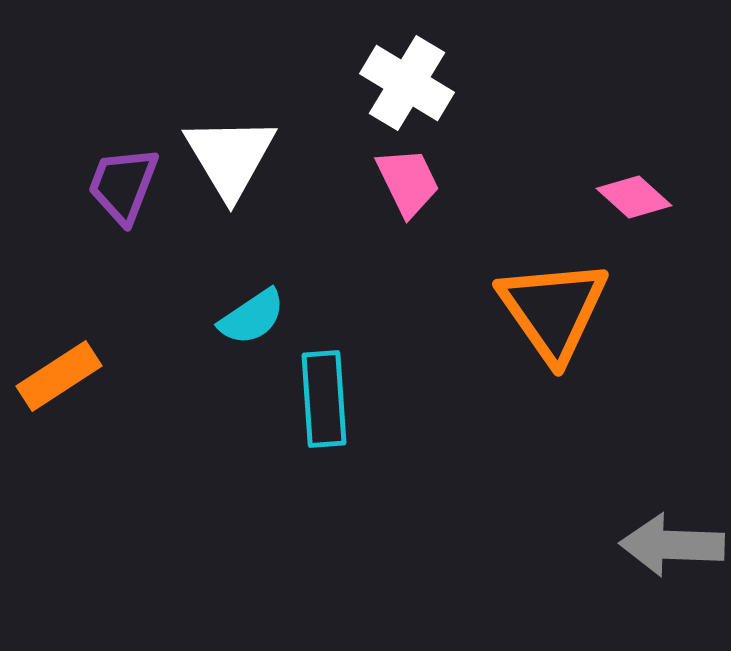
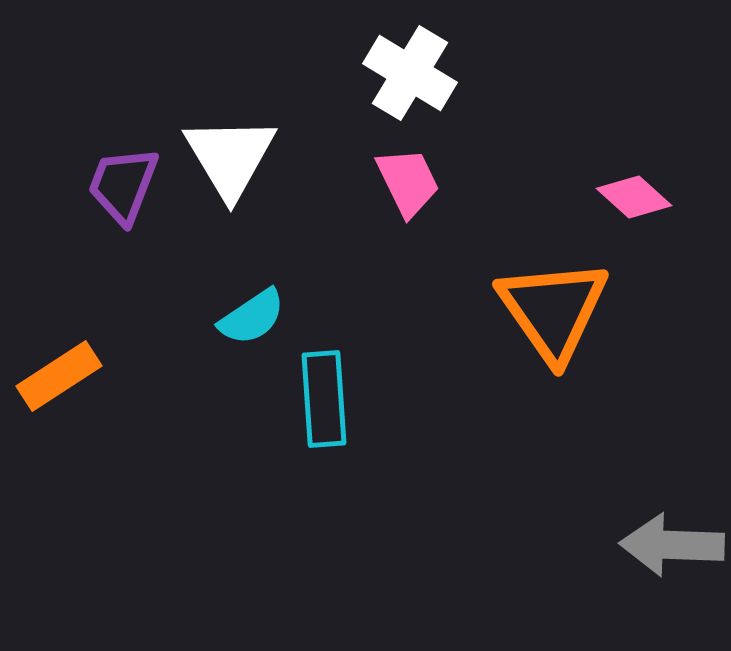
white cross: moved 3 px right, 10 px up
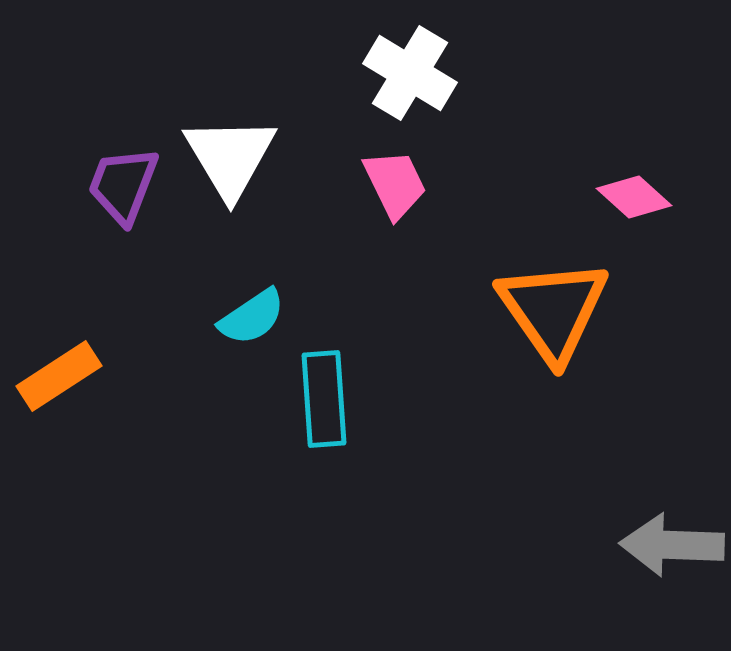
pink trapezoid: moved 13 px left, 2 px down
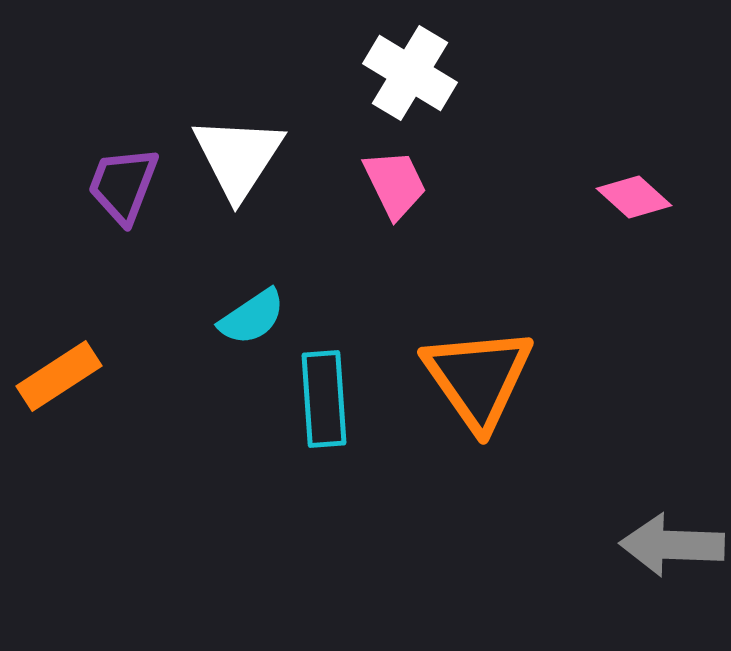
white triangle: moved 8 px right; rotated 4 degrees clockwise
orange triangle: moved 75 px left, 68 px down
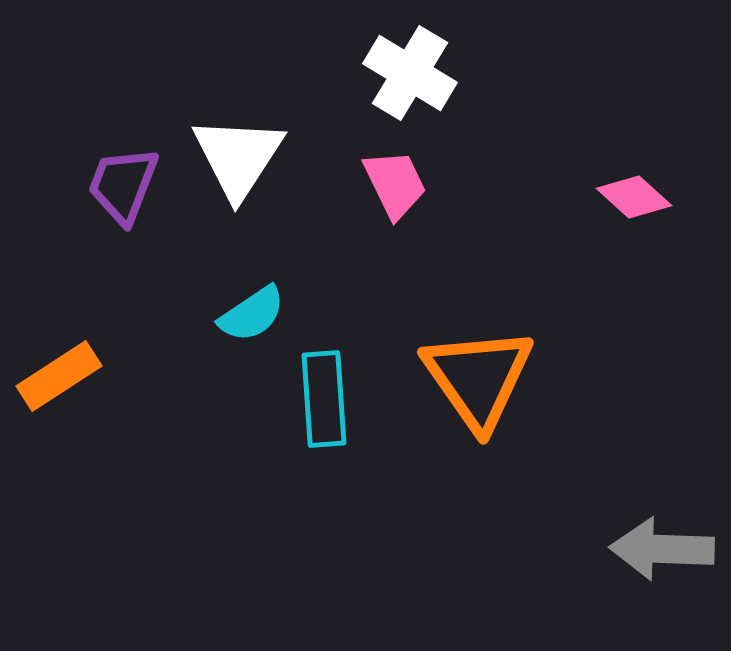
cyan semicircle: moved 3 px up
gray arrow: moved 10 px left, 4 px down
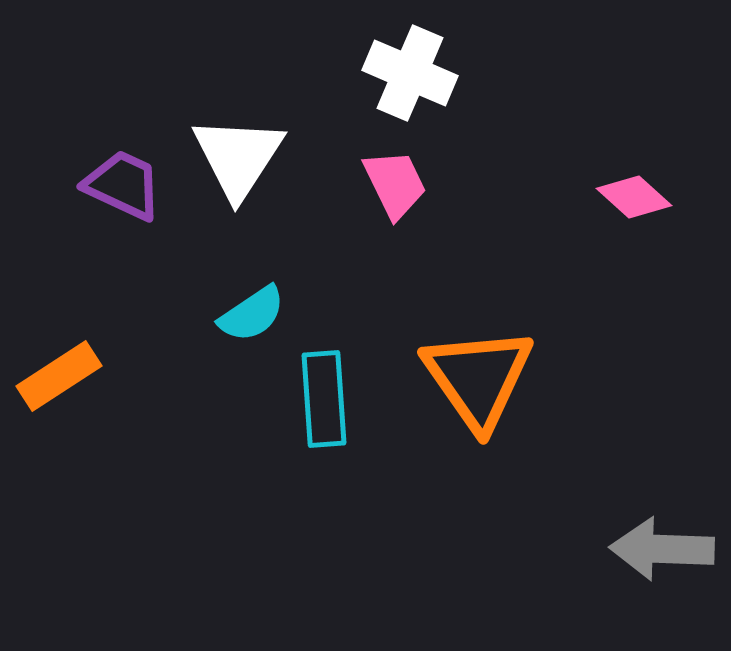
white cross: rotated 8 degrees counterclockwise
purple trapezoid: rotated 94 degrees clockwise
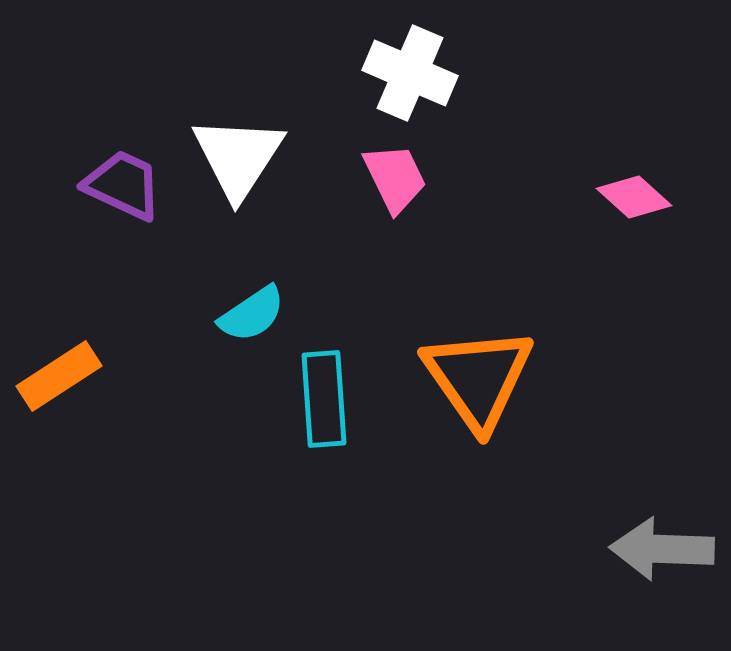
pink trapezoid: moved 6 px up
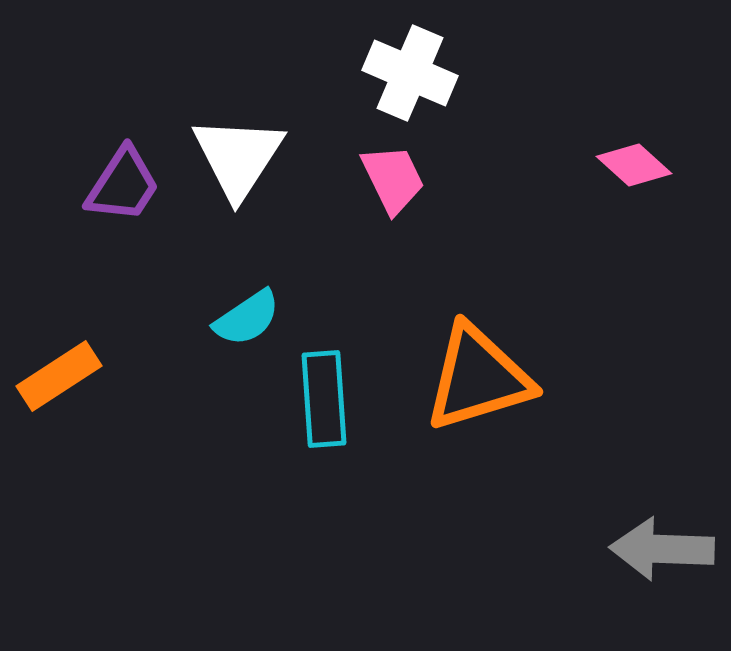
pink trapezoid: moved 2 px left, 1 px down
purple trapezoid: rotated 98 degrees clockwise
pink diamond: moved 32 px up
cyan semicircle: moved 5 px left, 4 px down
orange triangle: rotated 48 degrees clockwise
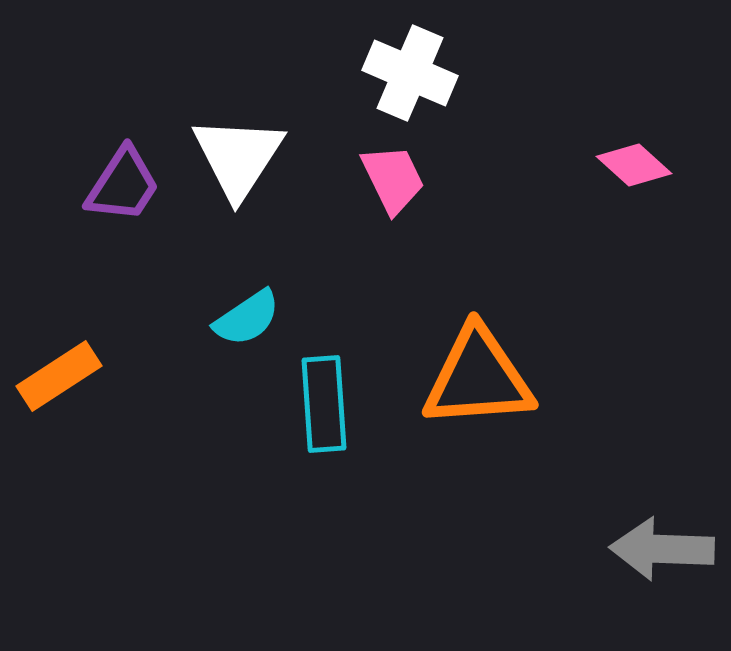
orange triangle: rotated 13 degrees clockwise
cyan rectangle: moved 5 px down
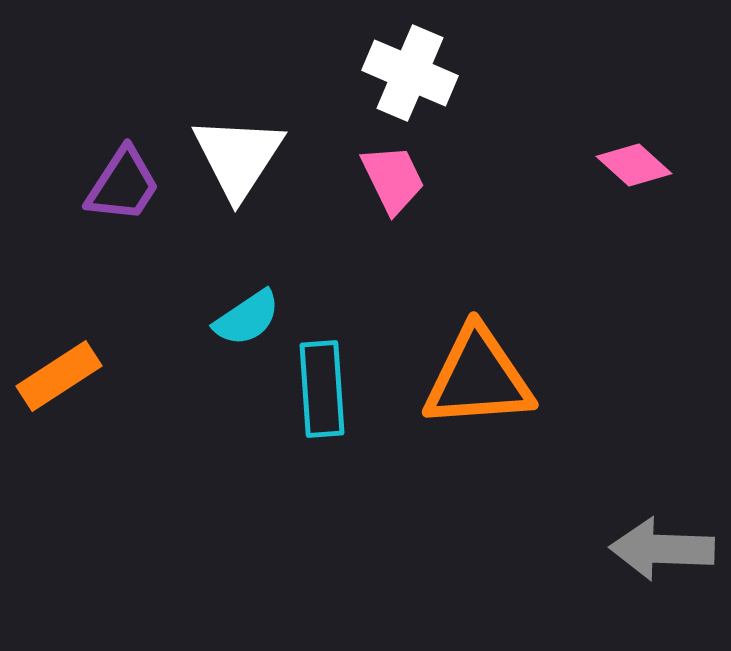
cyan rectangle: moved 2 px left, 15 px up
